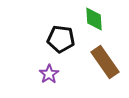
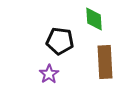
black pentagon: moved 1 px left, 2 px down
brown rectangle: rotated 32 degrees clockwise
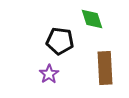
green diamond: moved 2 px left; rotated 15 degrees counterclockwise
brown rectangle: moved 6 px down
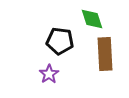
brown rectangle: moved 14 px up
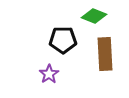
green diamond: moved 2 px right, 3 px up; rotated 50 degrees counterclockwise
black pentagon: moved 3 px right, 1 px up; rotated 8 degrees counterclockwise
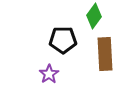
green diamond: rotated 75 degrees counterclockwise
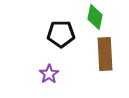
green diamond: moved 1 px right, 1 px down; rotated 25 degrees counterclockwise
black pentagon: moved 2 px left, 6 px up
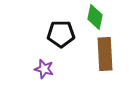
purple star: moved 5 px left, 5 px up; rotated 24 degrees counterclockwise
